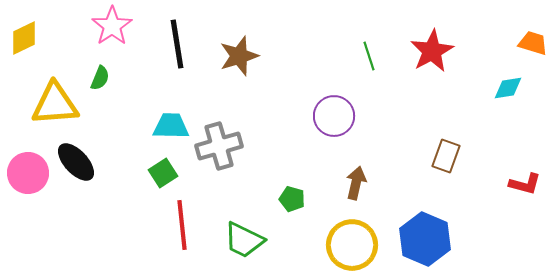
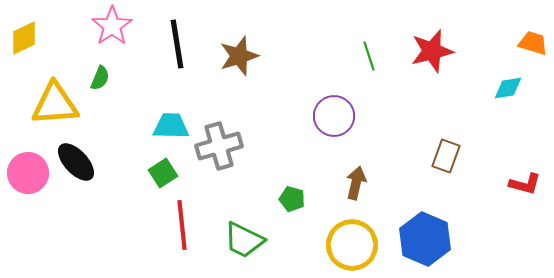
red star: rotated 15 degrees clockwise
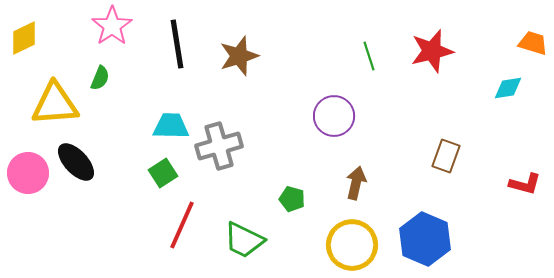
red line: rotated 30 degrees clockwise
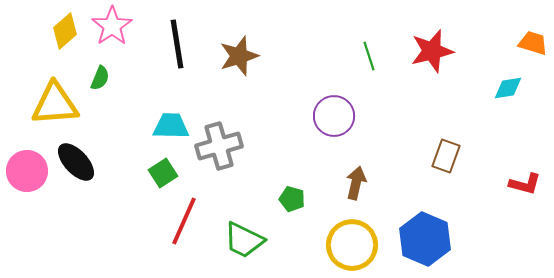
yellow diamond: moved 41 px right, 7 px up; rotated 15 degrees counterclockwise
pink circle: moved 1 px left, 2 px up
red line: moved 2 px right, 4 px up
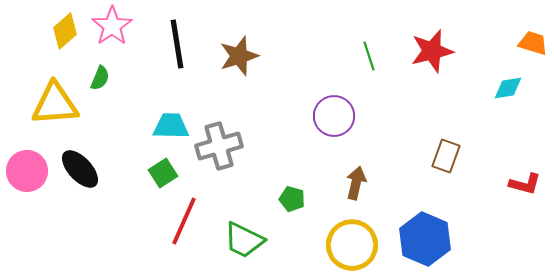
black ellipse: moved 4 px right, 7 px down
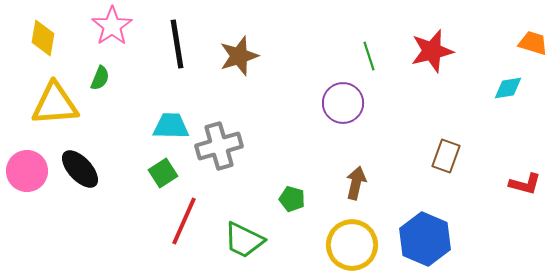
yellow diamond: moved 22 px left, 7 px down; rotated 39 degrees counterclockwise
purple circle: moved 9 px right, 13 px up
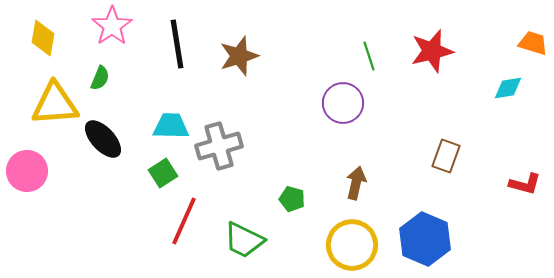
black ellipse: moved 23 px right, 30 px up
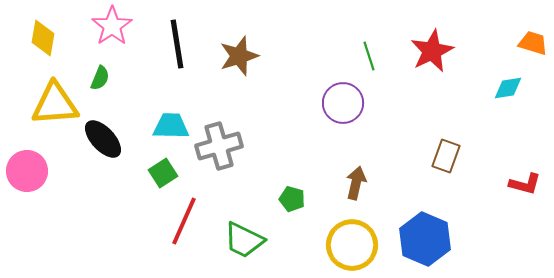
red star: rotated 12 degrees counterclockwise
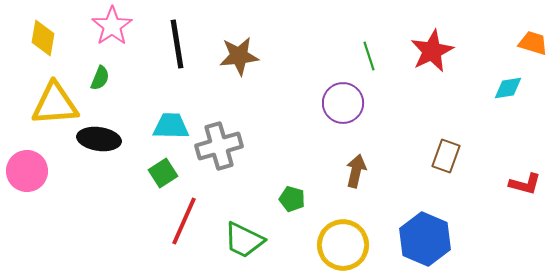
brown star: rotated 12 degrees clockwise
black ellipse: moved 4 px left; rotated 39 degrees counterclockwise
brown arrow: moved 12 px up
yellow circle: moved 9 px left
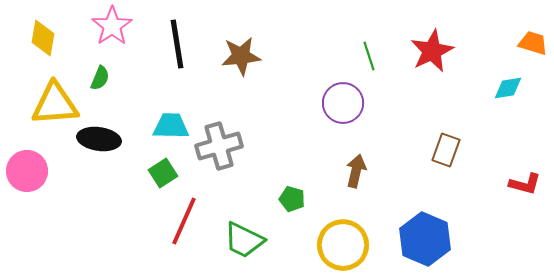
brown star: moved 2 px right
brown rectangle: moved 6 px up
